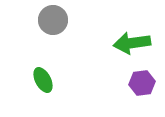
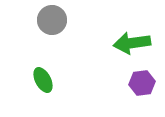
gray circle: moved 1 px left
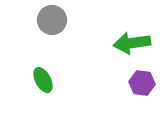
purple hexagon: rotated 15 degrees clockwise
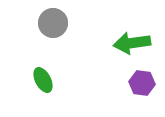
gray circle: moved 1 px right, 3 px down
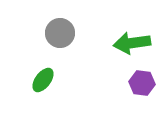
gray circle: moved 7 px right, 10 px down
green ellipse: rotated 65 degrees clockwise
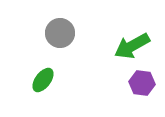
green arrow: moved 3 px down; rotated 21 degrees counterclockwise
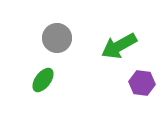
gray circle: moved 3 px left, 5 px down
green arrow: moved 13 px left
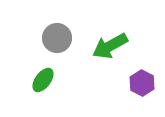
green arrow: moved 9 px left
purple hexagon: rotated 20 degrees clockwise
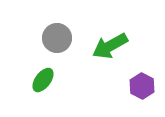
purple hexagon: moved 3 px down
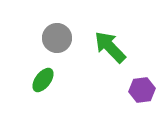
green arrow: moved 1 px down; rotated 75 degrees clockwise
purple hexagon: moved 4 px down; rotated 25 degrees clockwise
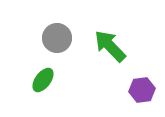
green arrow: moved 1 px up
